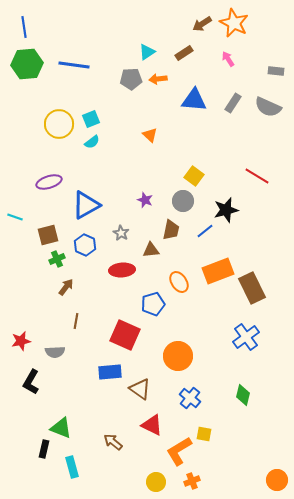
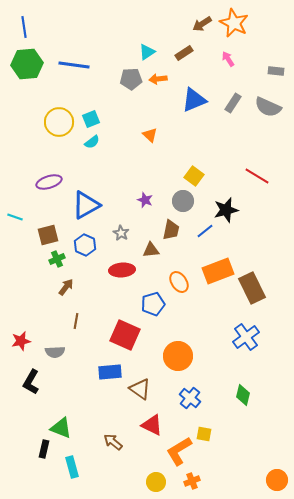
blue triangle at (194, 100): rotated 28 degrees counterclockwise
yellow circle at (59, 124): moved 2 px up
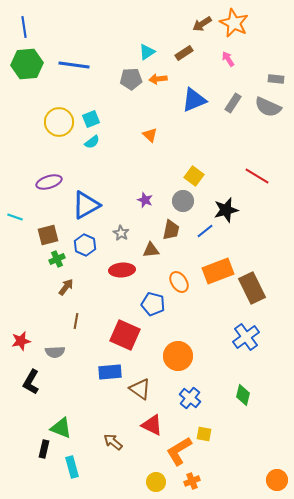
gray rectangle at (276, 71): moved 8 px down
blue pentagon at (153, 304): rotated 30 degrees clockwise
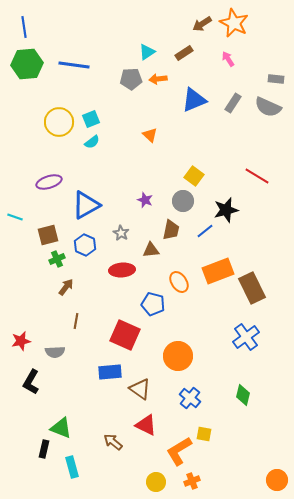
red triangle at (152, 425): moved 6 px left
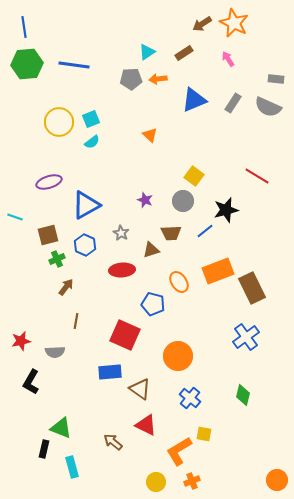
brown trapezoid at (171, 230): moved 3 px down; rotated 75 degrees clockwise
brown triangle at (151, 250): rotated 12 degrees counterclockwise
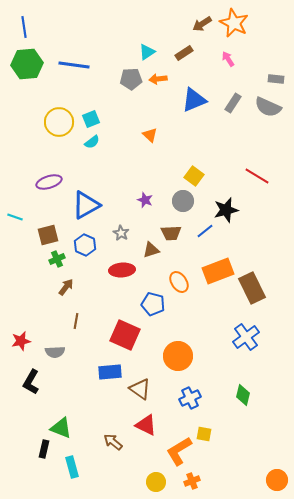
blue cross at (190, 398): rotated 25 degrees clockwise
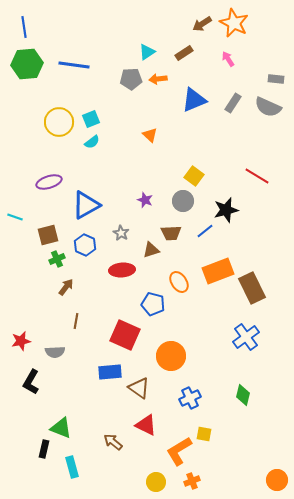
orange circle at (178, 356): moved 7 px left
brown triangle at (140, 389): moved 1 px left, 1 px up
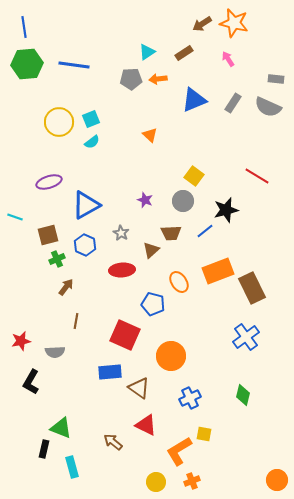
orange star at (234, 23): rotated 12 degrees counterclockwise
brown triangle at (151, 250): rotated 24 degrees counterclockwise
